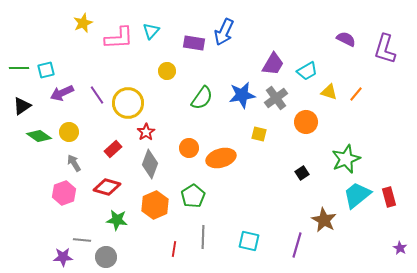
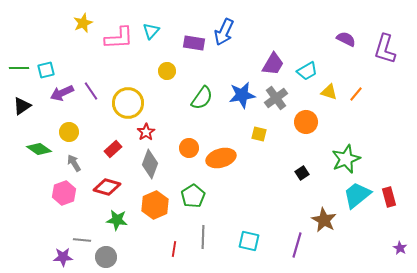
purple line at (97, 95): moved 6 px left, 4 px up
green diamond at (39, 136): moved 13 px down
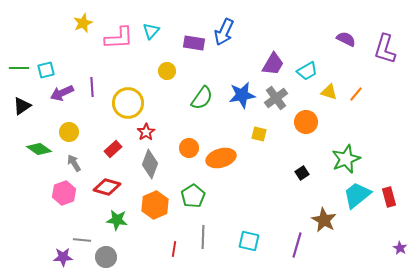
purple line at (91, 91): moved 1 px right, 4 px up; rotated 30 degrees clockwise
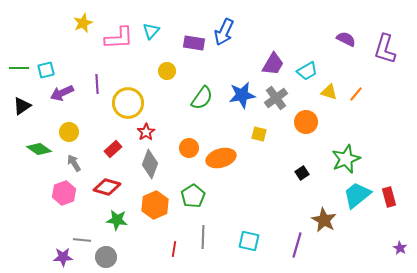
purple line at (92, 87): moved 5 px right, 3 px up
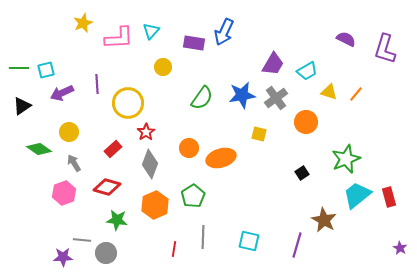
yellow circle at (167, 71): moved 4 px left, 4 px up
gray circle at (106, 257): moved 4 px up
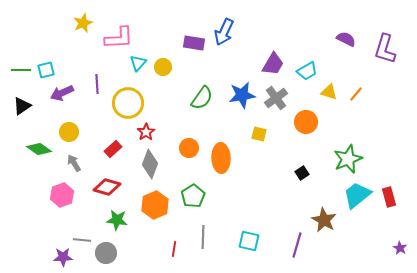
cyan triangle at (151, 31): moved 13 px left, 32 px down
green line at (19, 68): moved 2 px right, 2 px down
orange ellipse at (221, 158): rotated 76 degrees counterclockwise
green star at (346, 159): moved 2 px right
pink hexagon at (64, 193): moved 2 px left, 2 px down
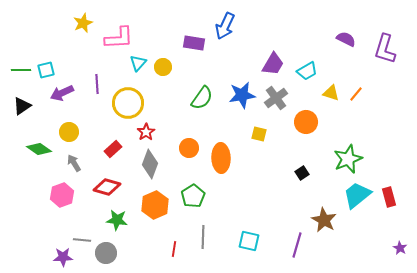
blue arrow at (224, 32): moved 1 px right, 6 px up
yellow triangle at (329, 92): moved 2 px right, 1 px down
